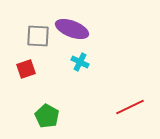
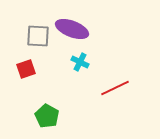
red line: moved 15 px left, 19 px up
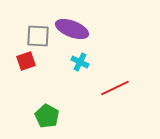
red square: moved 8 px up
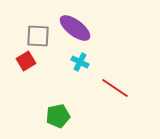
purple ellipse: moved 3 px right, 1 px up; rotated 16 degrees clockwise
red square: rotated 12 degrees counterclockwise
red line: rotated 60 degrees clockwise
green pentagon: moved 11 px right; rotated 30 degrees clockwise
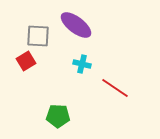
purple ellipse: moved 1 px right, 3 px up
cyan cross: moved 2 px right, 2 px down; rotated 12 degrees counterclockwise
green pentagon: rotated 15 degrees clockwise
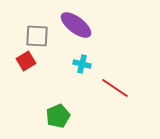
gray square: moved 1 px left
green pentagon: rotated 25 degrees counterclockwise
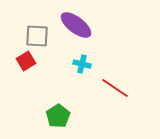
green pentagon: rotated 10 degrees counterclockwise
